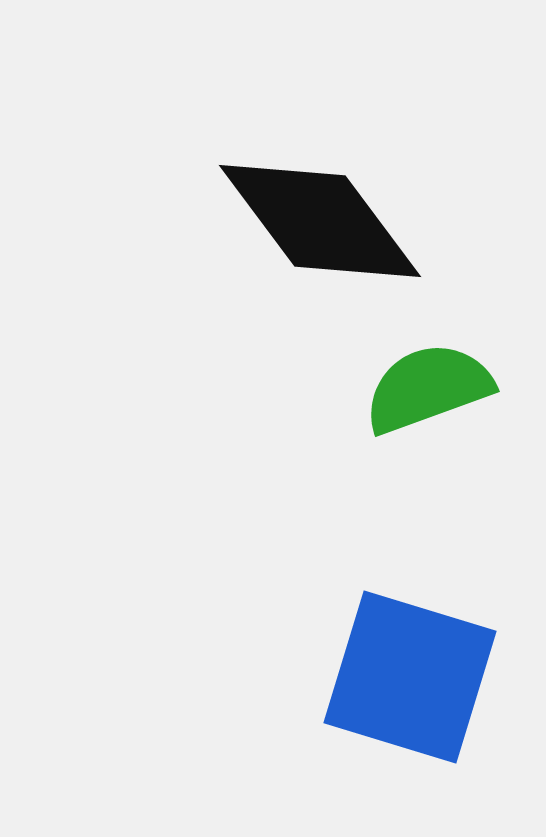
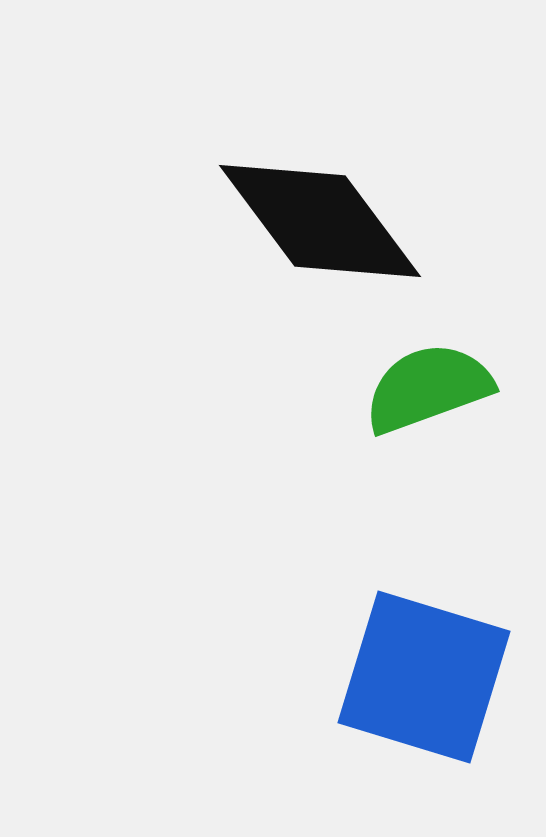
blue square: moved 14 px right
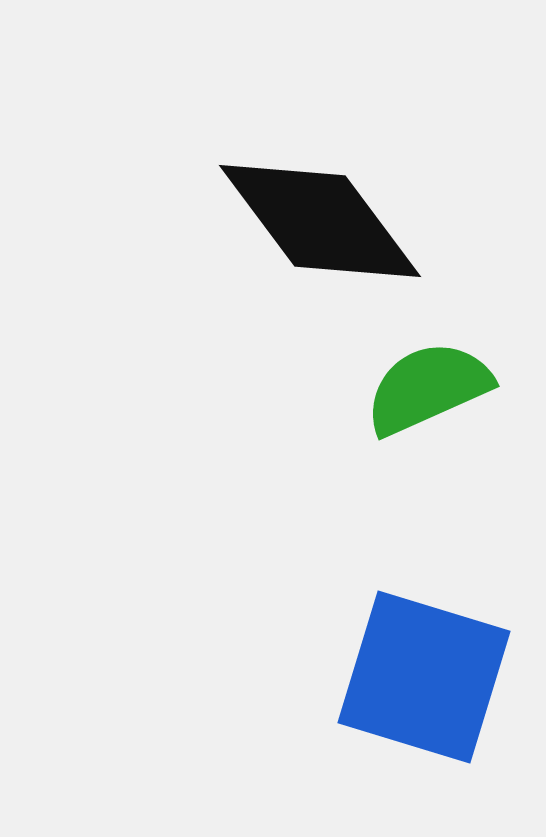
green semicircle: rotated 4 degrees counterclockwise
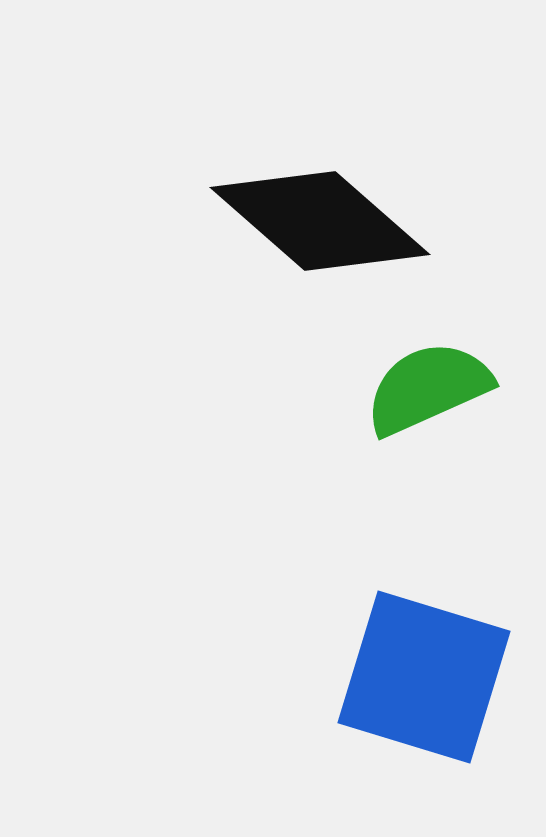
black diamond: rotated 12 degrees counterclockwise
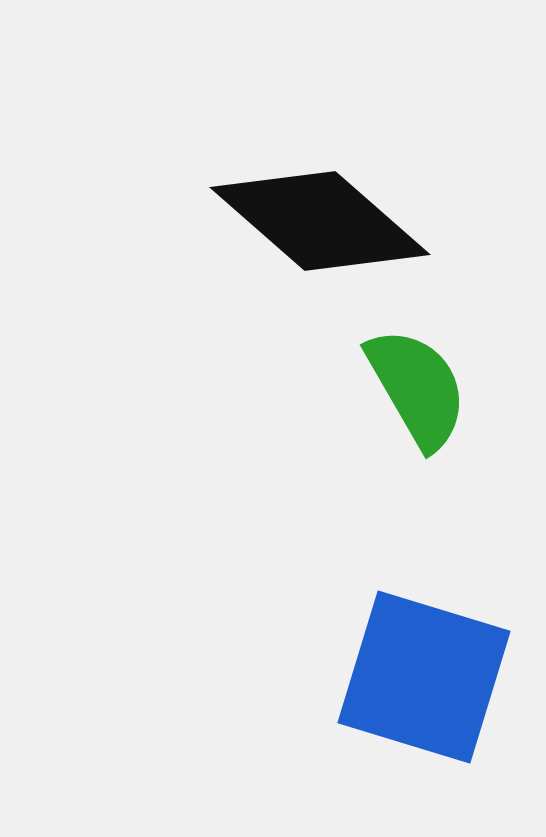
green semicircle: moved 11 px left; rotated 84 degrees clockwise
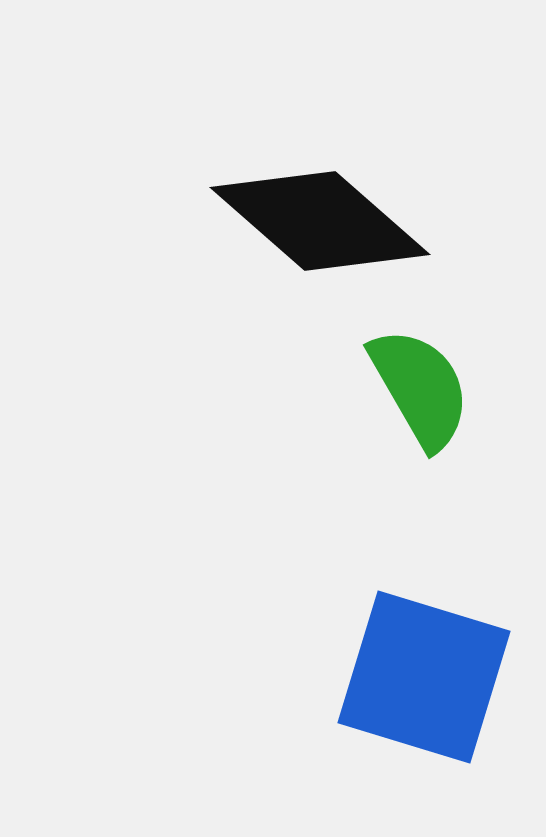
green semicircle: moved 3 px right
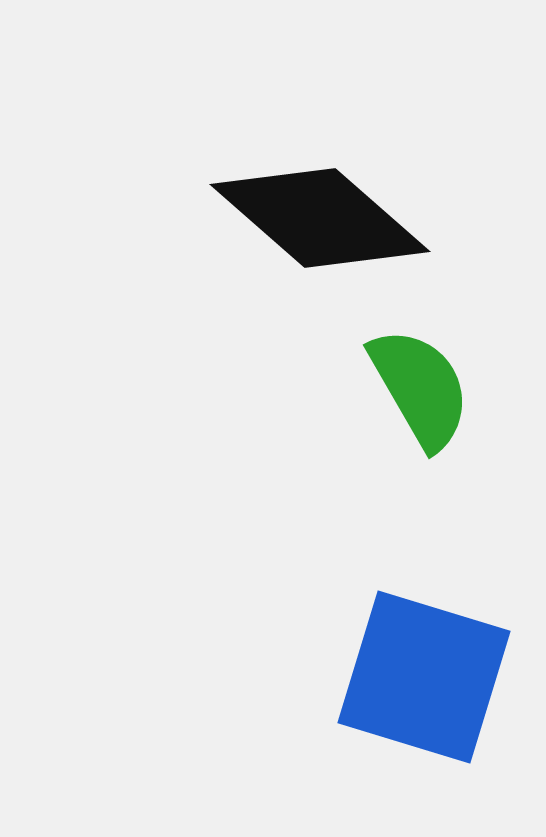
black diamond: moved 3 px up
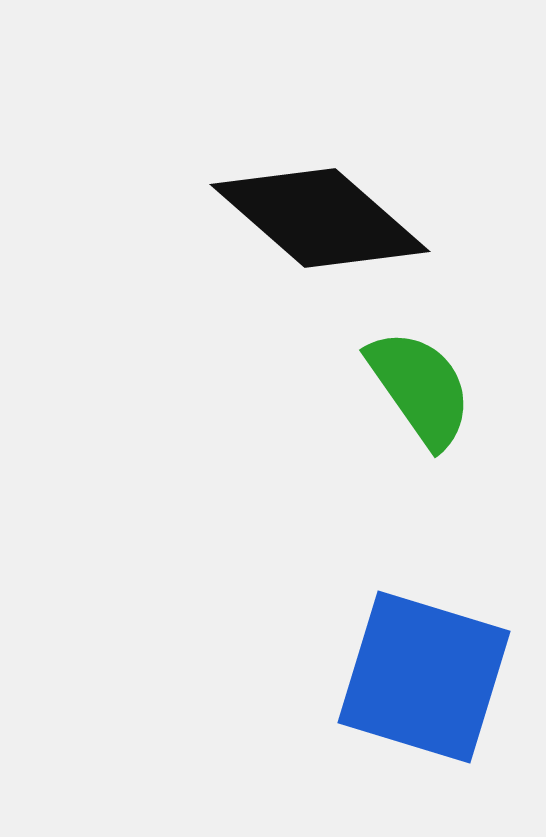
green semicircle: rotated 5 degrees counterclockwise
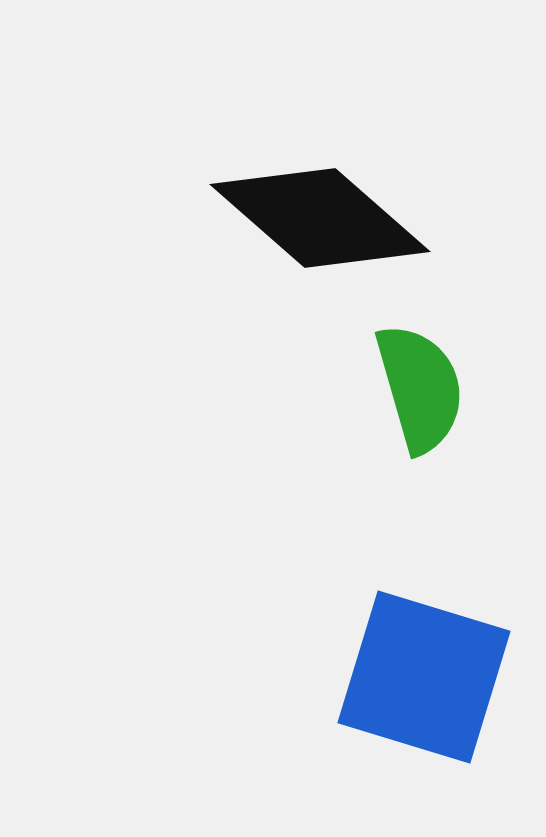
green semicircle: rotated 19 degrees clockwise
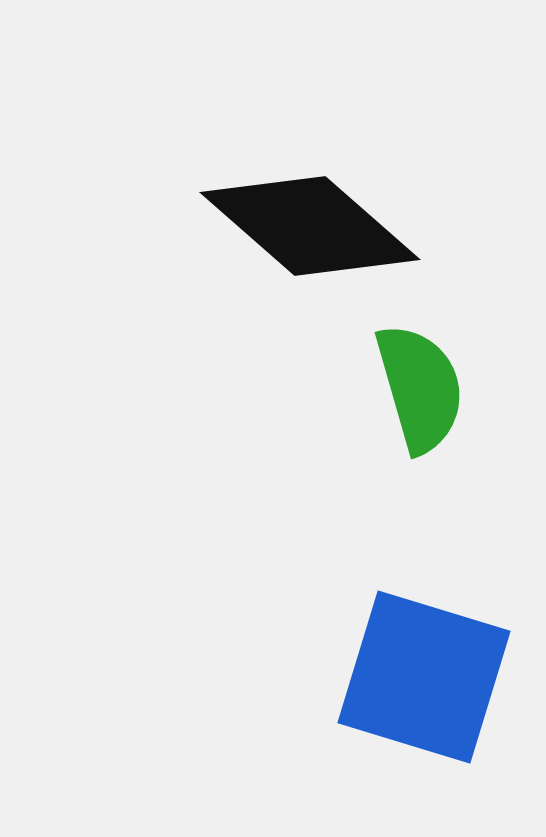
black diamond: moved 10 px left, 8 px down
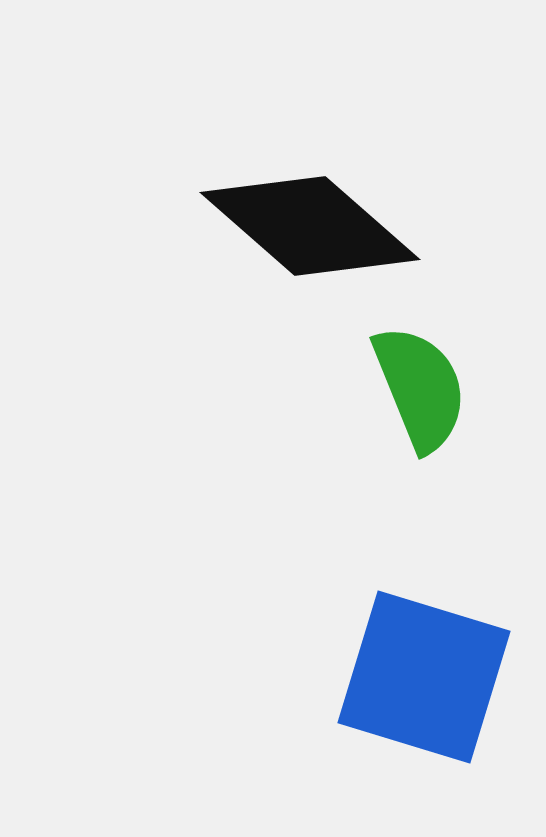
green semicircle: rotated 6 degrees counterclockwise
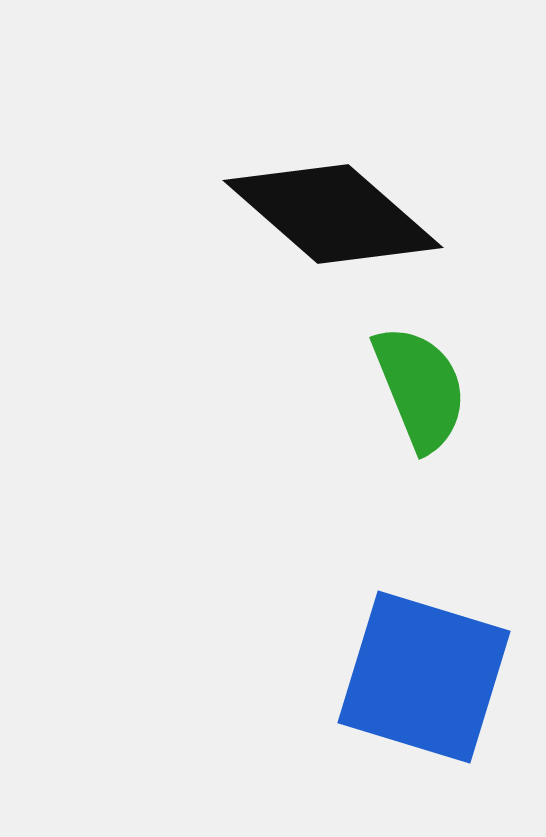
black diamond: moved 23 px right, 12 px up
